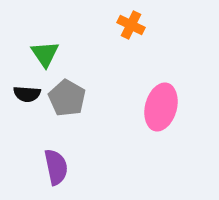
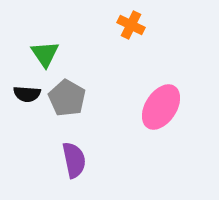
pink ellipse: rotated 18 degrees clockwise
purple semicircle: moved 18 px right, 7 px up
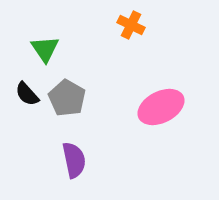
green triangle: moved 5 px up
black semicircle: rotated 44 degrees clockwise
pink ellipse: rotated 30 degrees clockwise
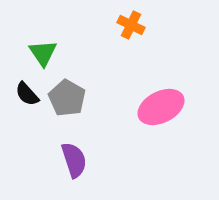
green triangle: moved 2 px left, 4 px down
purple semicircle: rotated 6 degrees counterclockwise
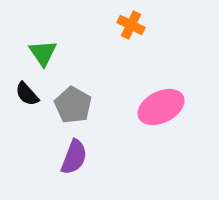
gray pentagon: moved 6 px right, 7 px down
purple semicircle: moved 3 px up; rotated 39 degrees clockwise
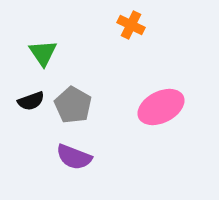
black semicircle: moved 4 px right, 7 px down; rotated 68 degrees counterclockwise
purple semicircle: rotated 90 degrees clockwise
